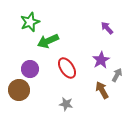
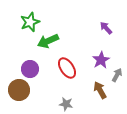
purple arrow: moved 1 px left
brown arrow: moved 2 px left
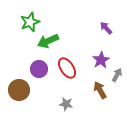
purple circle: moved 9 px right
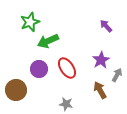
purple arrow: moved 2 px up
brown circle: moved 3 px left
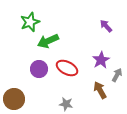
red ellipse: rotated 30 degrees counterclockwise
brown circle: moved 2 px left, 9 px down
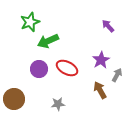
purple arrow: moved 2 px right
gray star: moved 8 px left; rotated 16 degrees counterclockwise
